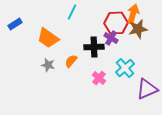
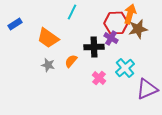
orange arrow: moved 3 px left
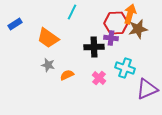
purple cross: rotated 24 degrees counterclockwise
orange semicircle: moved 4 px left, 14 px down; rotated 24 degrees clockwise
cyan cross: rotated 30 degrees counterclockwise
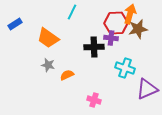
pink cross: moved 5 px left, 22 px down; rotated 24 degrees counterclockwise
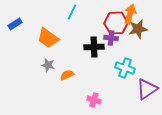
purple triangle: rotated 10 degrees counterclockwise
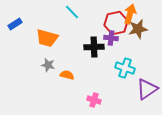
cyan line: rotated 70 degrees counterclockwise
red hexagon: rotated 10 degrees counterclockwise
orange trapezoid: moved 1 px left; rotated 20 degrees counterclockwise
orange semicircle: rotated 40 degrees clockwise
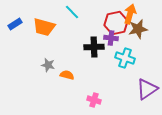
orange trapezoid: moved 3 px left, 11 px up
cyan cross: moved 10 px up
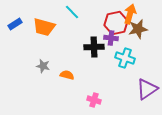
gray star: moved 5 px left, 1 px down
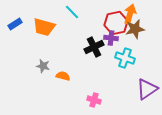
brown star: moved 3 px left
black cross: rotated 24 degrees counterclockwise
orange semicircle: moved 4 px left, 1 px down
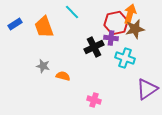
orange trapezoid: rotated 55 degrees clockwise
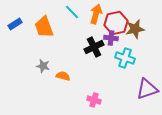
orange arrow: moved 34 px left
purple triangle: rotated 15 degrees clockwise
